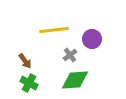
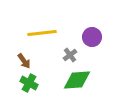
yellow line: moved 12 px left, 3 px down
purple circle: moved 2 px up
brown arrow: moved 1 px left
green diamond: moved 2 px right
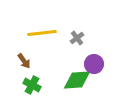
purple circle: moved 2 px right, 27 px down
gray cross: moved 7 px right, 17 px up
green cross: moved 3 px right, 2 px down
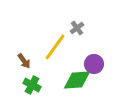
yellow line: moved 13 px right, 14 px down; rotated 48 degrees counterclockwise
gray cross: moved 10 px up
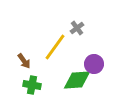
green cross: rotated 18 degrees counterclockwise
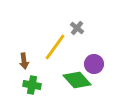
gray cross: rotated 16 degrees counterclockwise
brown arrow: rotated 28 degrees clockwise
green diamond: rotated 52 degrees clockwise
